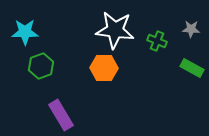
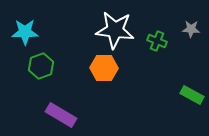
green rectangle: moved 27 px down
purple rectangle: rotated 28 degrees counterclockwise
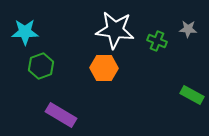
gray star: moved 3 px left
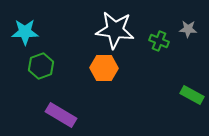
green cross: moved 2 px right
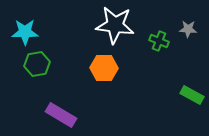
white star: moved 5 px up
green hexagon: moved 4 px left, 2 px up; rotated 10 degrees clockwise
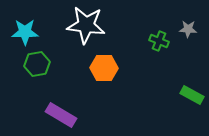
white star: moved 29 px left
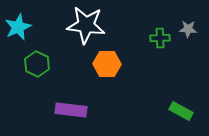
cyan star: moved 7 px left, 5 px up; rotated 24 degrees counterclockwise
green cross: moved 1 px right, 3 px up; rotated 24 degrees counterclockwise
green hexagon: rotated 25 degrees counterclockwise
orange hexagon: moved 3 px right, 4 px up
green rectangle: moved 11 px left, 16 px down
purple rectangle: moved 10 px right, 5 px up; rotated 24 degrees counterclockwise
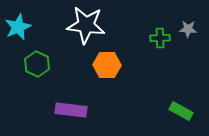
orange hexagon: moved 1 px down
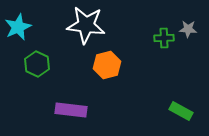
green cross: moved 4 px right
orange hexagon: rotated 16 degrees counterclockwise
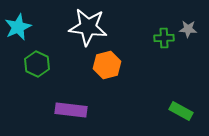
white star: moved 2 px right, 2 px down
